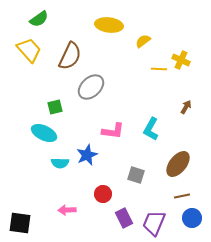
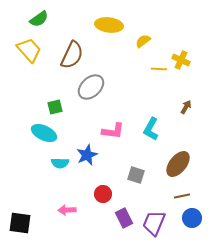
brown semicircle: moved 2 px right, 1 px up
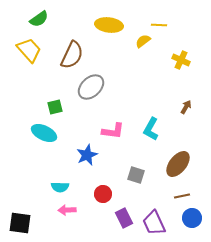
yellow line: moved 44 px up
cyan semicircle: moved 24 px down
purple trapezoid: rotated 48 degrees counterclockwise
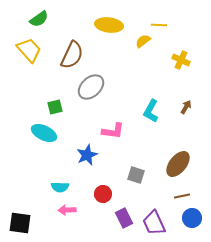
cyan L-shape: moved 18 px up
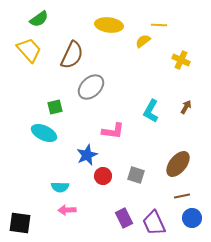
red circle: moved 18 px up
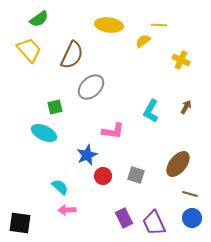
cyan semicircle: rotated 138 degrees counterclockwise
brown line: moved 8 px right, 2 px up; rotated 28 degrees clockwise
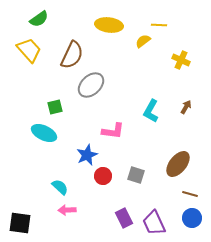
gray ellipse: moved 2 px up
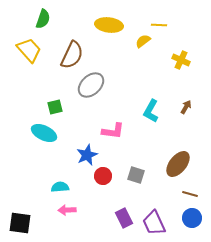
green semicircle: moved 4 px right; rotated 36 degrees counterclockwise
cyan semicircle: rotated 48 degrees counterclockwise
